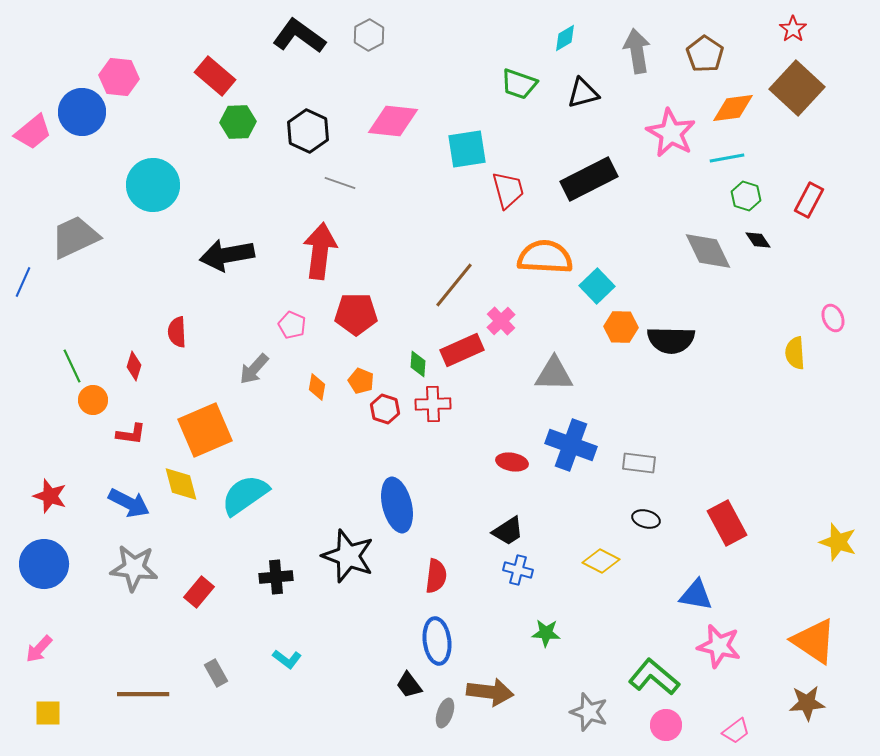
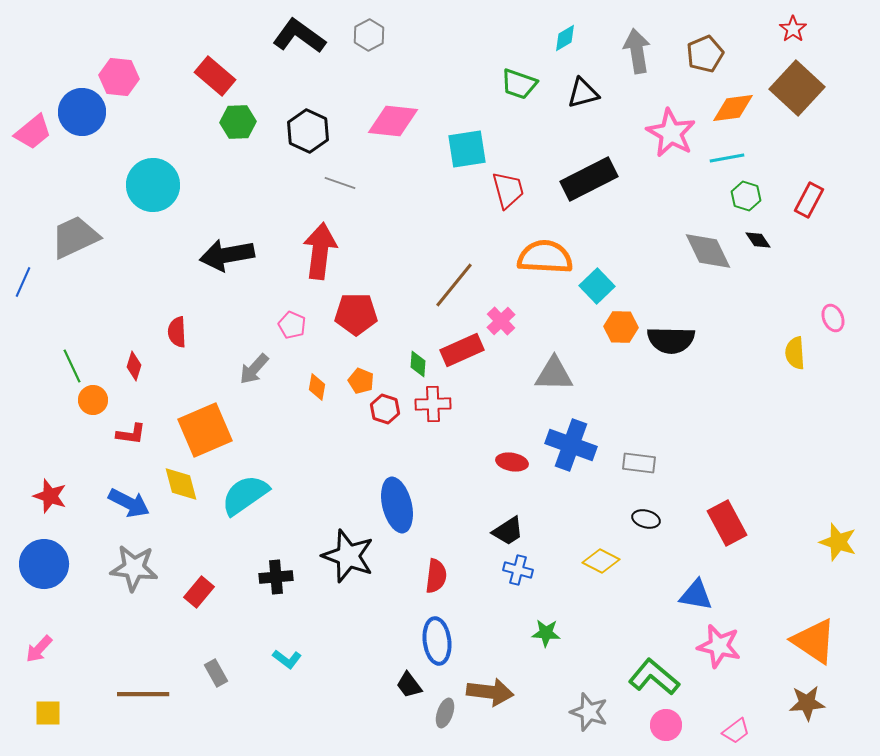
brown pentagon at (705, 54): rotated 15 degrees clockwise
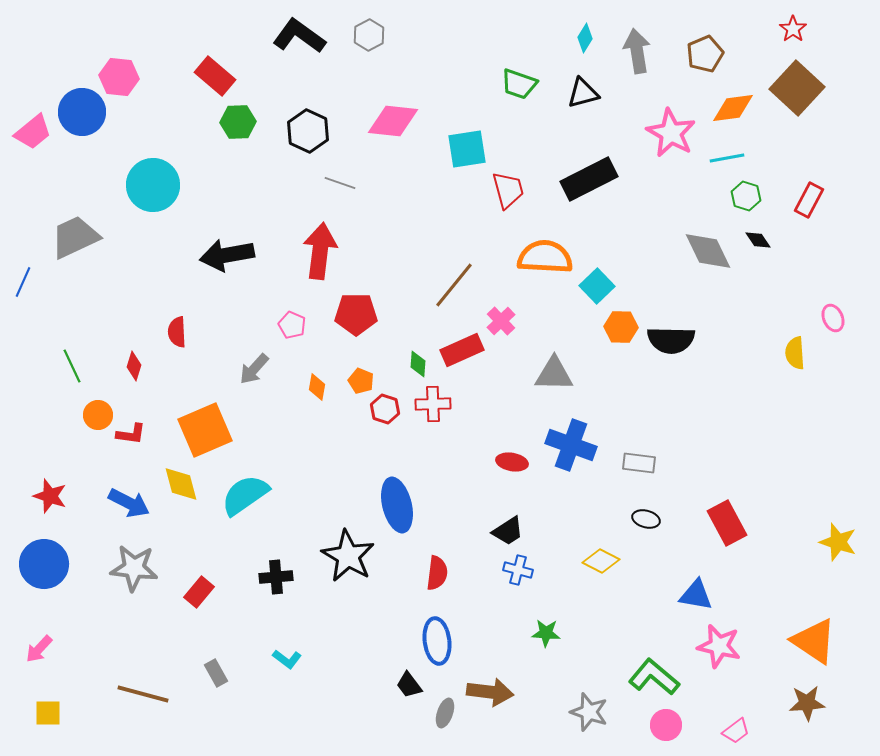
cyan diamond at (565, 38): moved 20 px right; rotated 28 degrees counterclockwise
orange circle at (93, 400): moved 5 px right, 15 px down
black star at (348, 556): rotated 10 degrees clockwise
red semicircle at (436, 576): moved 1 px right, 3 px up
brown line at (143, 694): rotated 15 degrees clockwise
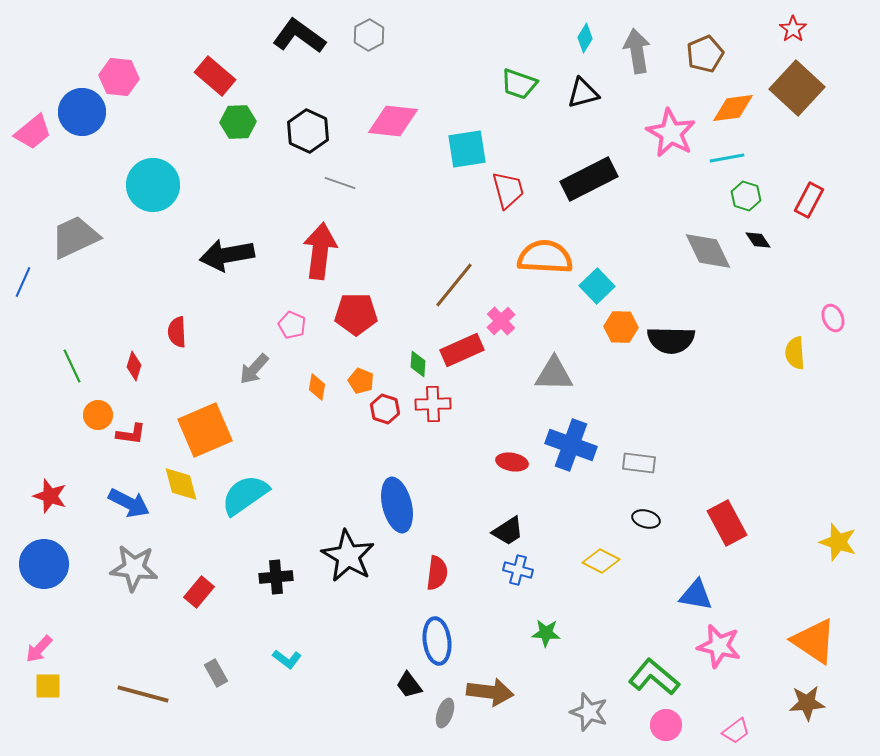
yellow square at (48, 713): moved 27 px up
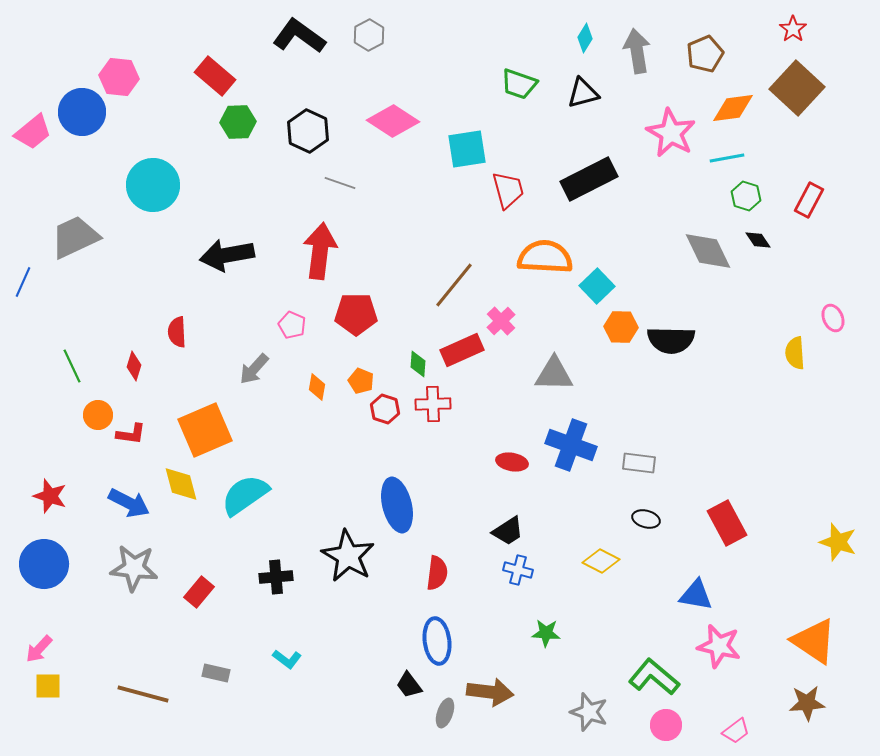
pink diamond at (393, 121): rotated 27 degrees clockwise
gray rectangle at (216, 673): rotated 48 degrees counterclockwise
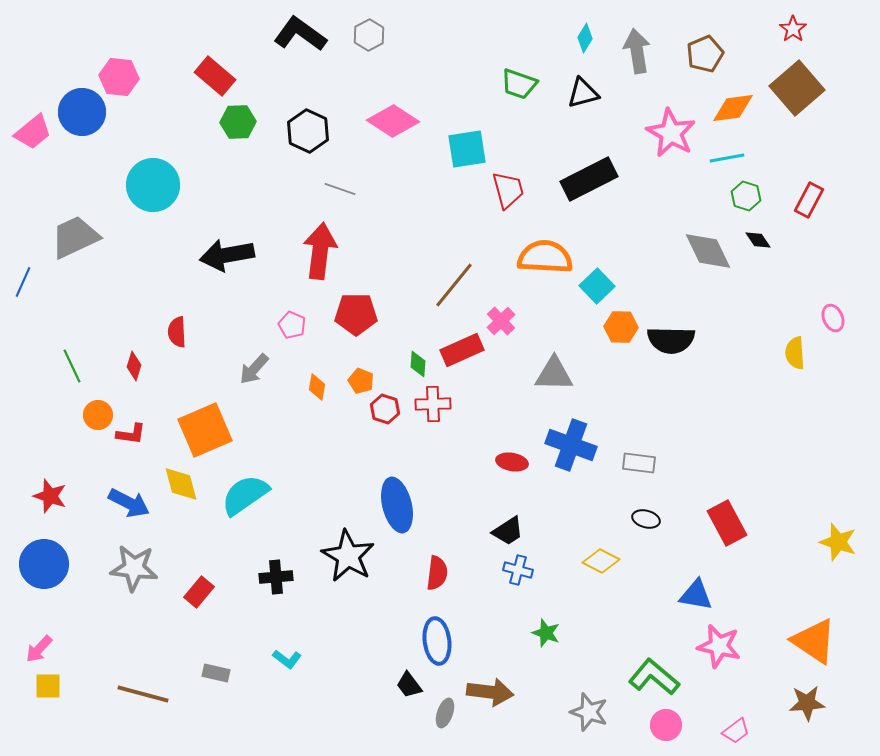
black L-shape at (299, 36): moved 1 px right, 2 px up
brown square at (797, 88): rotated 6 degrees clockwise
gray line at (340, 183): moved 6 px down
green star at (546, 633): rotated 16 degrees clockwise
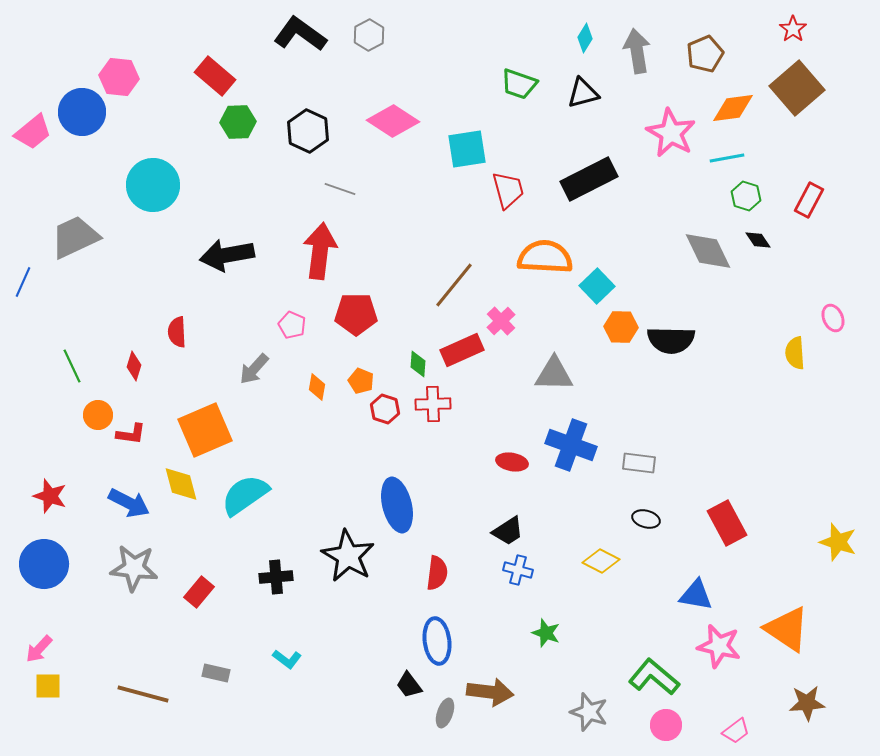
orange triangle at (814, 641): moved 27 px left, 12 px up
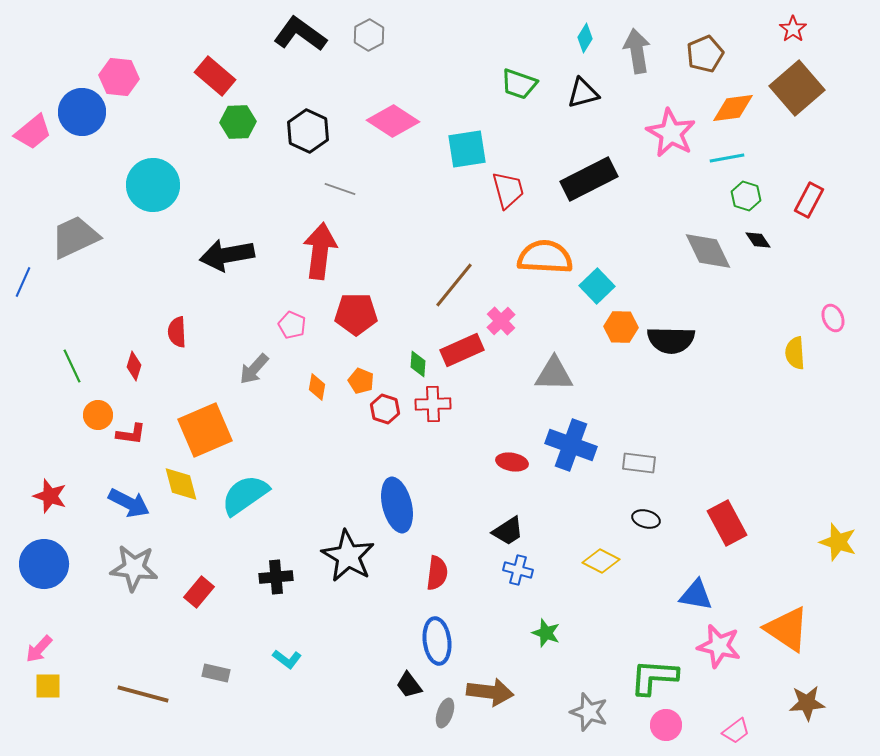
green L-shape at (654, 677): rotated 36 degrees counterclockwise
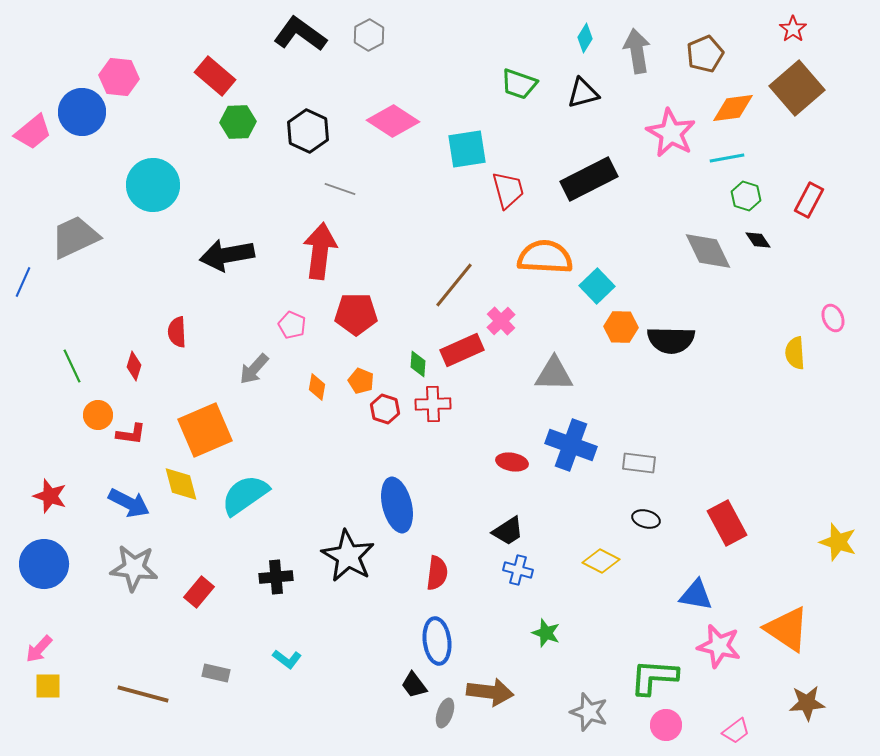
black trapezoid at (409, 685): moved 5 px right
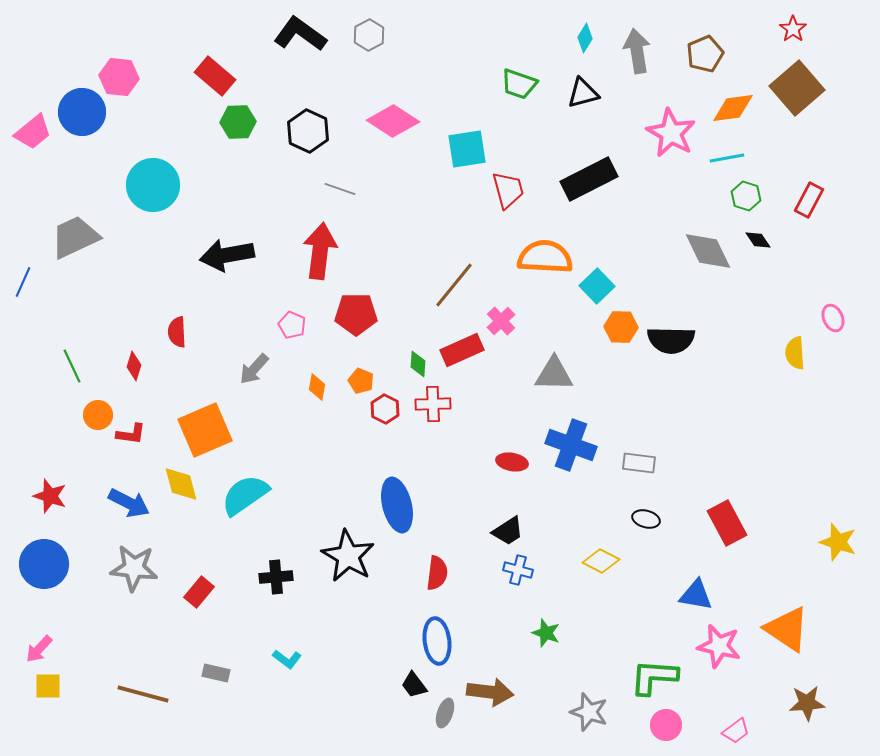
red hexagon at (385, 409): rotated 8 degrees clockwise
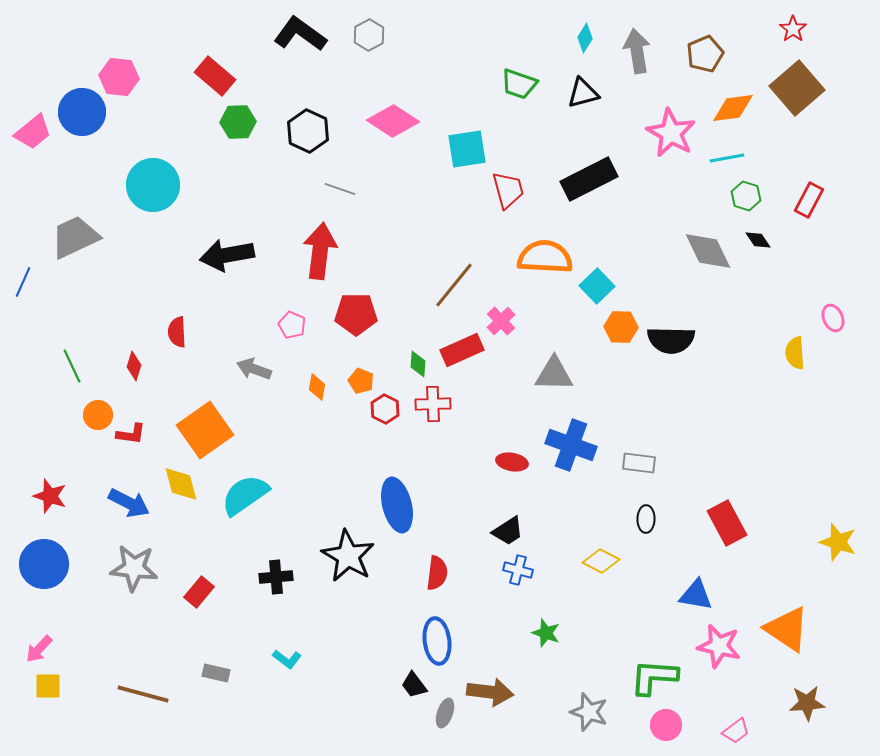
gray arrow at (254, 369): rotated 68 degrees clockwise
orange square at (205, 430): rotated 12 degrees counterclockwise
black ellipse at (646, 519): rotated 76 degrees clockwise
